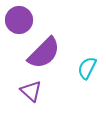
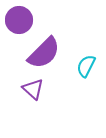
cyan semicircle: moved 1 px left, 2 px up
purple triangle: moved 2 px right, 2 px up
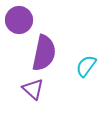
purple semicircle: rotated 33 degrees counterclockwise
cyan semicircle: rotated 10 degrees clockwise
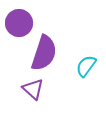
purple circle: moved 3 px down
purple semicircle: rotated 6 degrees clockwise
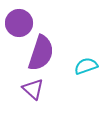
purple semicircle: moved 3 px left
cyan semicircle: rotated 35 degrees clockwise
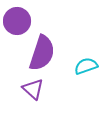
purple circle: moved 2 px left, 2 px up
purple semicircle: moved 1 px right
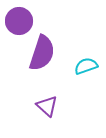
purple circle: moved 2 px right
purple triangle: moved 14 px right, 17 px down
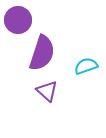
purple circle: moved 1 px left, 1 px up
purple triangle: moved 15 px up
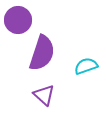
purple triangle: moved 3 px left, 4 px down
